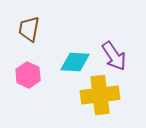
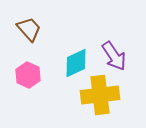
brown trapezoid: rotated 128 degrees clockwise
cyan diamond: moved 1 px right, 1 px down; rotated 28 degrees counterclockwise
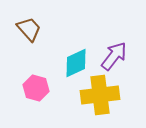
purple arrow: rotated 108 degrees counterclockwise
pink hexagon: moved 8 px right, 13 px down; rotated 10 degrees counterclockwise
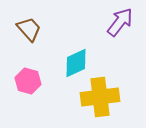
purple arrow: moved 6 px right, 34 px up
pink hexagon: moved 8 px left, 7 px up
yellow cross: moved 2 px down
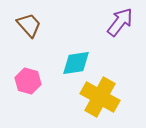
brown trapezoid: moved 4 px up
cyan diamond: rotated 16 degrees clockwise
yellow cross: rotated 36 degrees clockwise
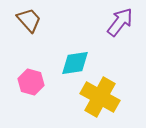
brown trapezoid: moved 5 px up
cyan diamond: moved 1 px left
pink hexagon: moved 3 px right, 1 px down
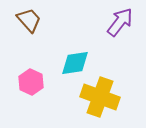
pink hexagon: rotated 10 degrees clockwise
yellow cross: rotated 9 degrees counterclockwise
